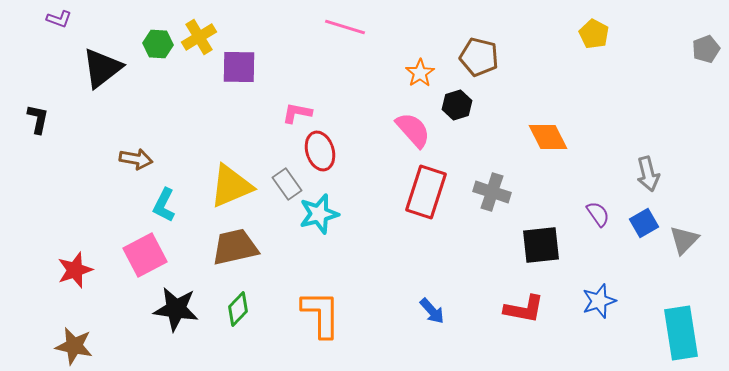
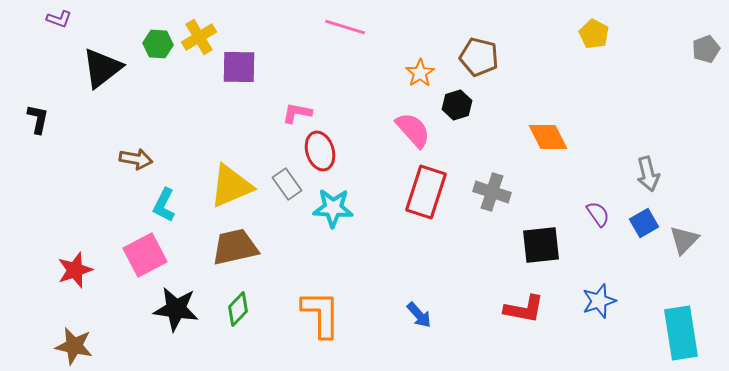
cyan star: moved 14 px right, 6 px up; rotated 18 degrees clockwise
blue arrow: moved 13 px left, 4 px down
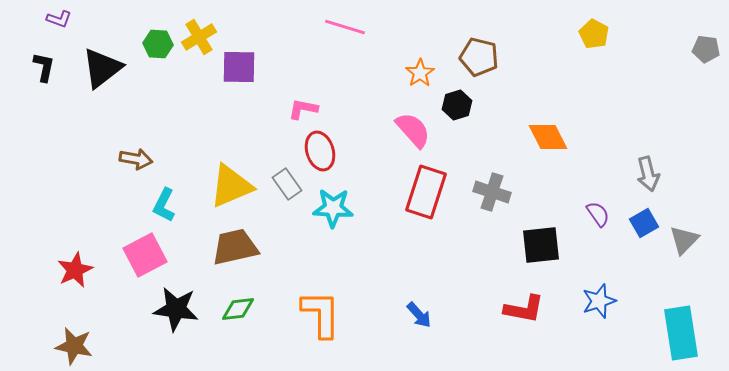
gray pentagon: rotated 28 degrees clockwise
pink L-shape: moved 6 px right, 4 px up
black L-shape: moved 6 px right, 52 px up
red star: rotated 6 degrees counterclockwise
green diamond: rotated 40 degrees clockwise
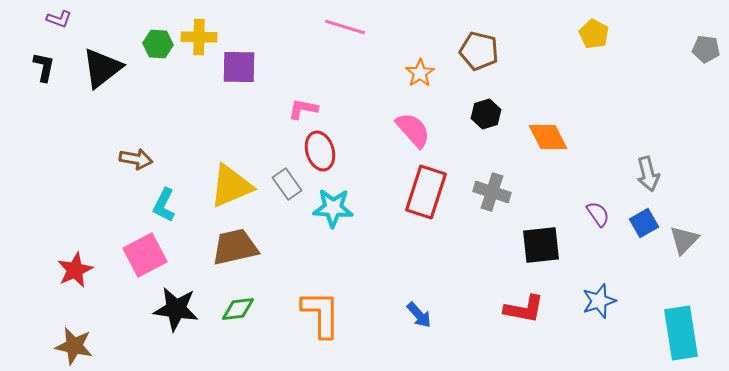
yellow cross: rotated 32 degrees clockwise
brown pentagon: moved 6 px up
black hexagon: moved 29 px right, 9 px down
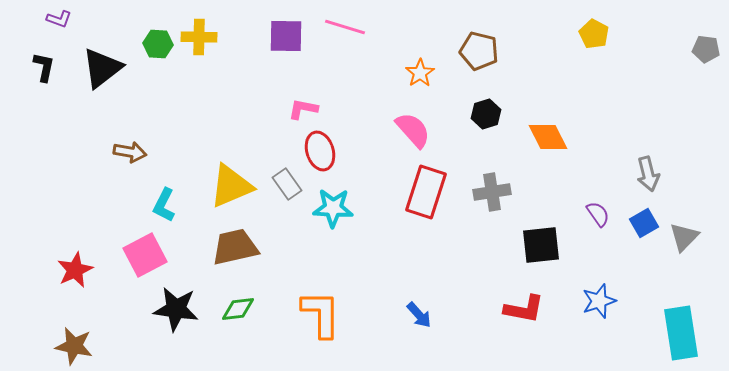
purple square: moved 47 px right, 31 px up
brown arrow: moved 6 px left, 7 px up
gray cross: rotated 27 degrees counterclockwise
gray triangle: moved 3 px up
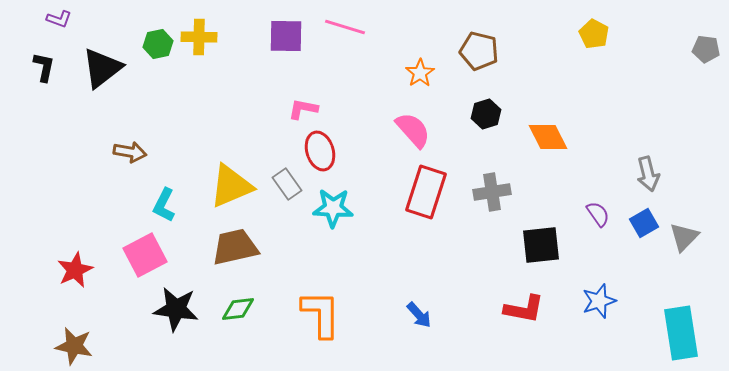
green hexagon: rotated 16 degrees counterclockwise
